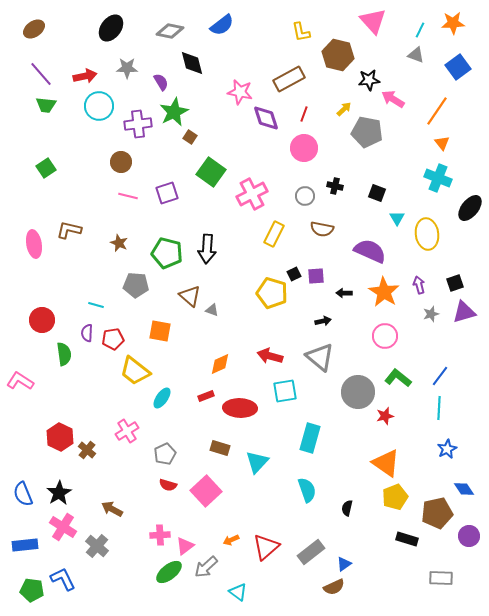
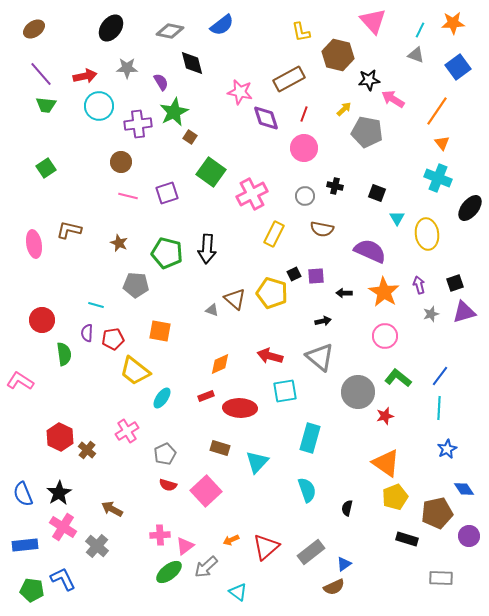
brown triangle at (190, 296): moved 45 px right, 3 px down
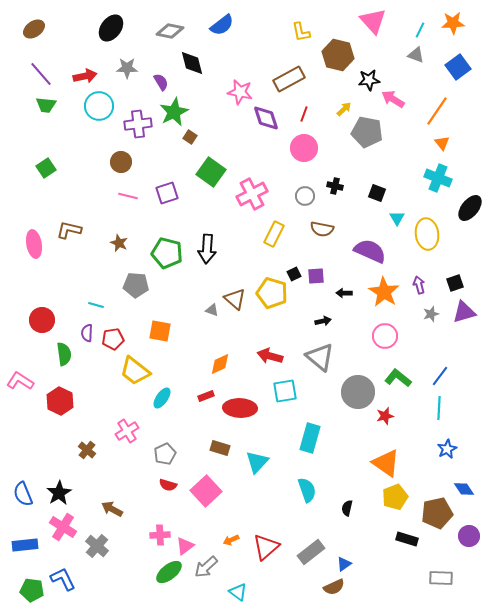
red hexagon at (60, 437): moved 36 px up
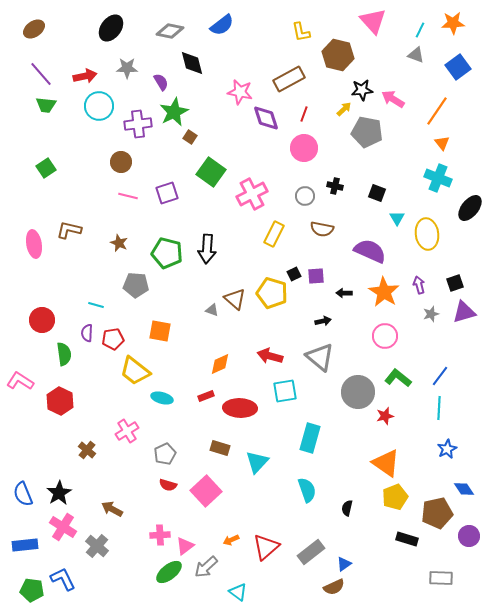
black star at (369, 80): moved 7 px left, 10 px down
cyan ellipse at (162, 398): rotated 70 degrees clockwise
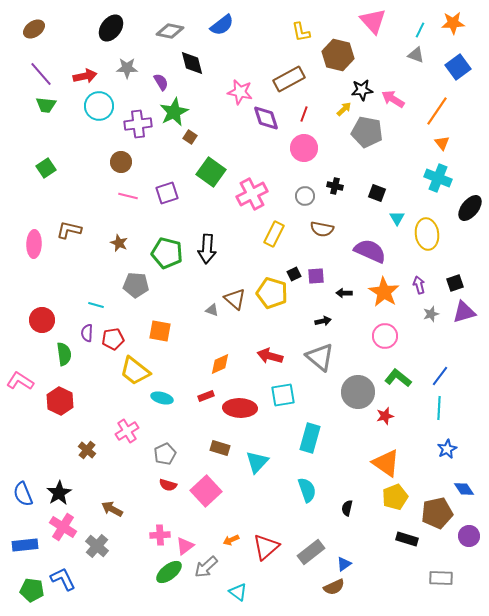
pink ellipse at (34, 244): rotated 12 degrees clockwise
cyan square at (285, 391): moved 2 px left, 4 px down
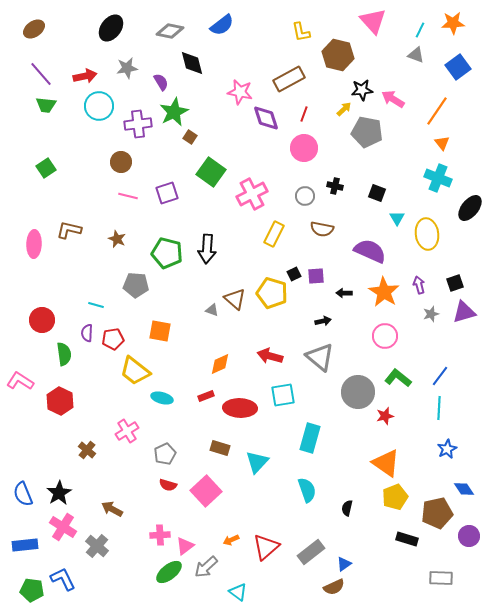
gray star at (127, 68): rotated 10 degrees counterclockwise
brown star at (119, 243): moved 2 px left, 4 px up
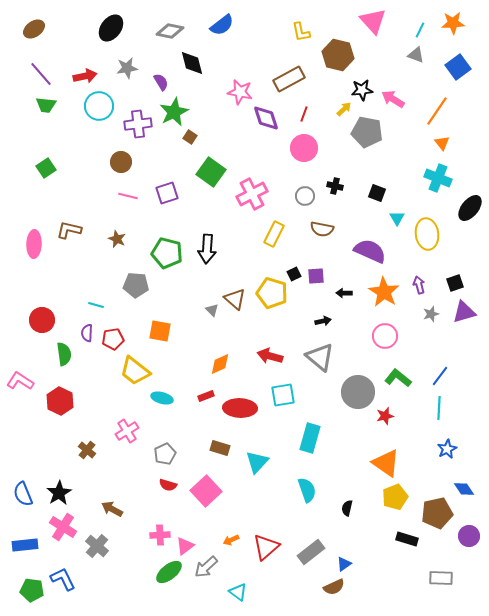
gray triangle at (212, 310): rotated 24 degrees clockwise
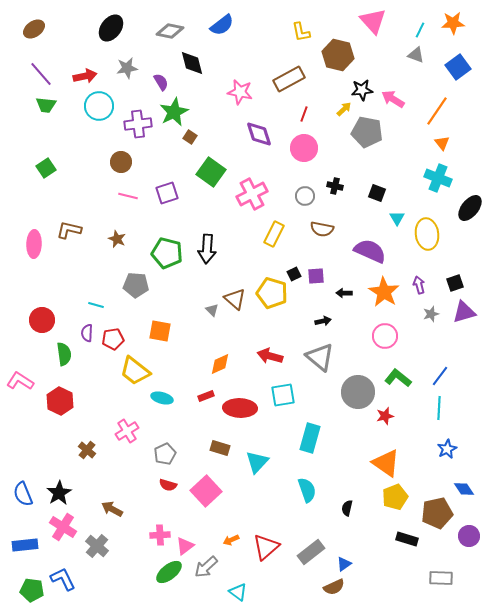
purple diamond at (266, 118): moved 7 px left, 16 px down
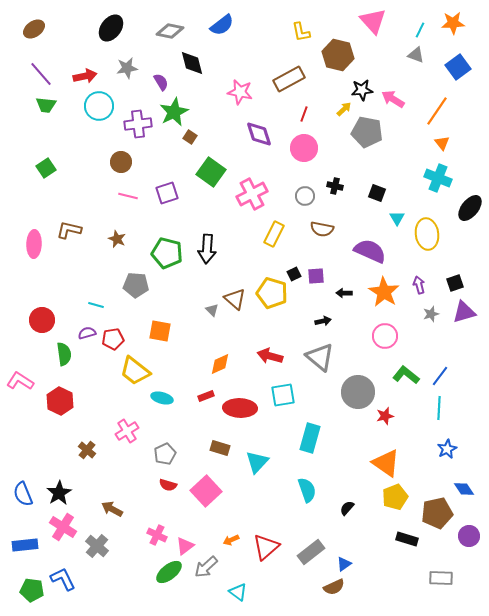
purple semicircle at (87, 333): rotated 72 degrees clockwise
green L-shape at (398, 378): moved 8 px right, 3 px up
black semicircle at (347, 508): rotated 28 degrees clockwise
pink cross at (160, 535): moved 3 px left; rotated 30 degrees clockwise
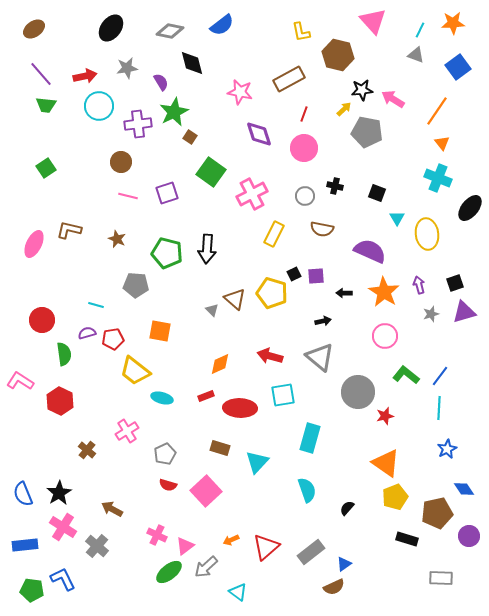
pink ellipse at (34, 244): rotated 24 degrees clockwise
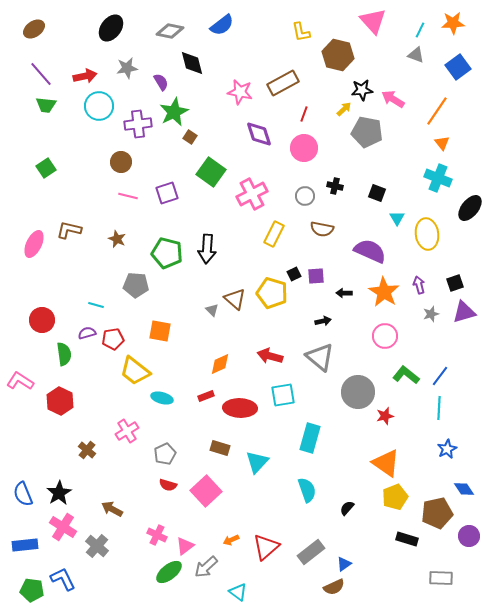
brown rectangle at (289, 79): moved 6 px left, 4 px down
